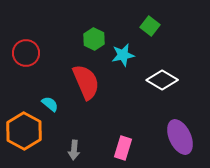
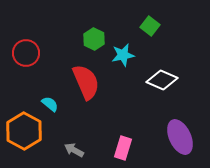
white diamond: rotated 8 degrees counterclockwise
gray arrow: rotated 114 degrees clockwise
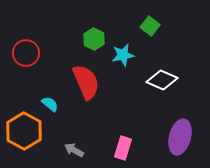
purple ellipse: rotated 40 degrees clockwise
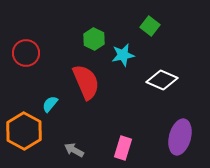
cyan semicircle: rotated 90 degrees counterclockwise
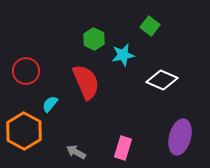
red circle: moved 18 px down
gray arrow: moved 2 px right, 2 px down
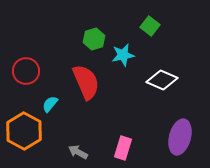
green hexagon: rotated 15 degrees clockwise
gray arrow: moved 2 px right
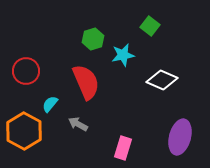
green hexagon: moved 1 px left
gray arrow: moved 28 px up
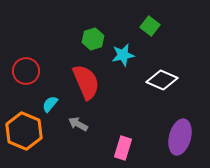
orange hexagon: rotated 6 degrees counterclockwise
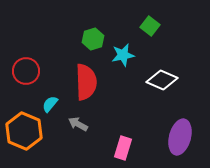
red semicircle: rotated 21 degrees clockwise
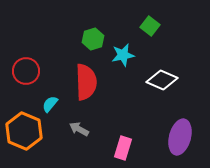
gray arrow: moved 1 px right, 5 px down
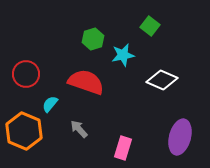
red circle: moved 3 px down
red semicircle: rotated 69 degrees counterclockwise
gray arrow: rotated 18 degrees clockwise
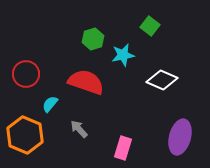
orange hexagon: moved 1 px right, 4 px down
